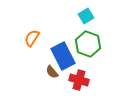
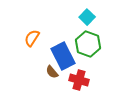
cyan square: moved 1 px right, 1 px down; rotated 14 degrees counterclockwise
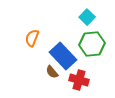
orange semicircle: rotated 12 degrees counterclockwise
green hexagon: moved 4 px right; rotated 25 degrees counterclockwise
blue rectangle: rotated 16 degrees counterclockwise
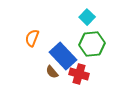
red cross: moved 6 px up
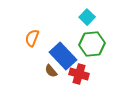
brown semicircle: moved 1 px left, 1 px up
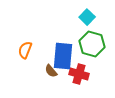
orange semicircle: moved 7 px left, 12 px down
green hexagon: rotated 20 degrees clockwise
blue rectangle: rotated 48 degrees clockwise
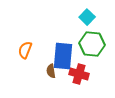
green hexagon: rotated 10 degrees counterclockwise
brown semicircle: rotated 32 degrees clockwise
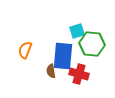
cyan square: moved 10 px left, 14 px down; rotated 28 degrees clockwise
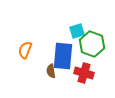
green hexagon: rotated 15 degrees clockwise
red cross: moved 5 px right, 1 px up
